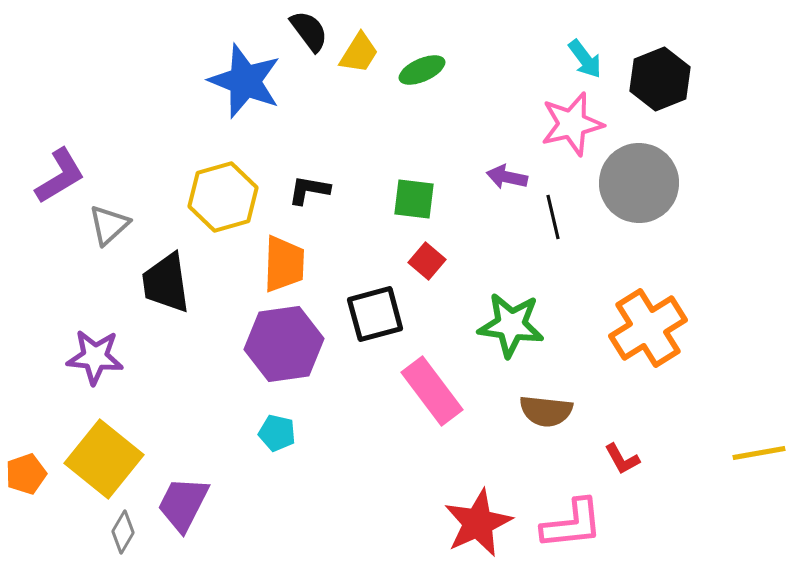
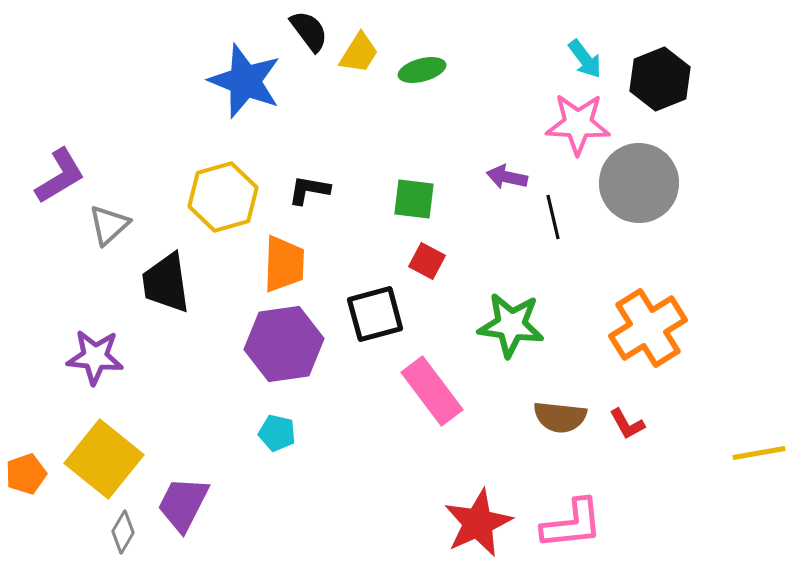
green ellipse: rotated 9 degrees clockwise
pink star: moved 6 px right; rotated 16 degrees clockwise
red square: rotated 12 degrees counterclockwise
brown semicircle: moved 14 px right, 6 px down
red L-shape: moved 5 px right, 35 px up
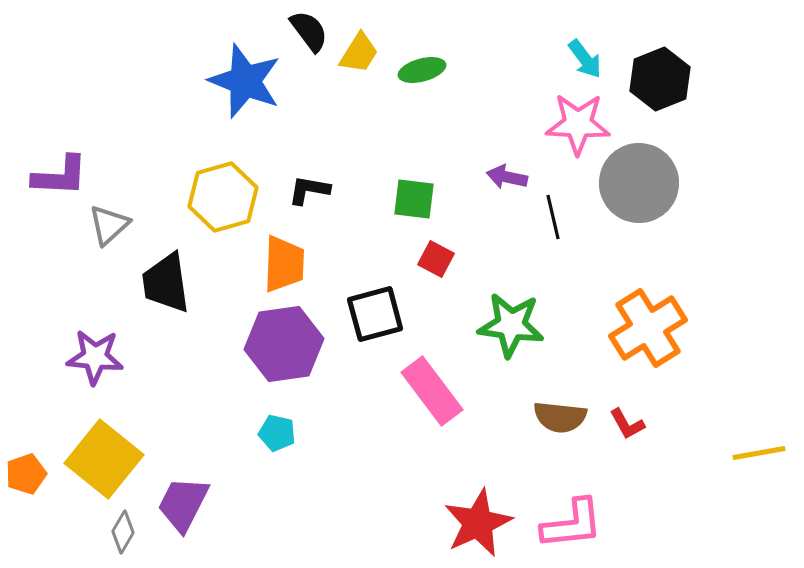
purple L-shape: rotated 34 degrees clockwise
red square: moved 9 px right, 2 px up
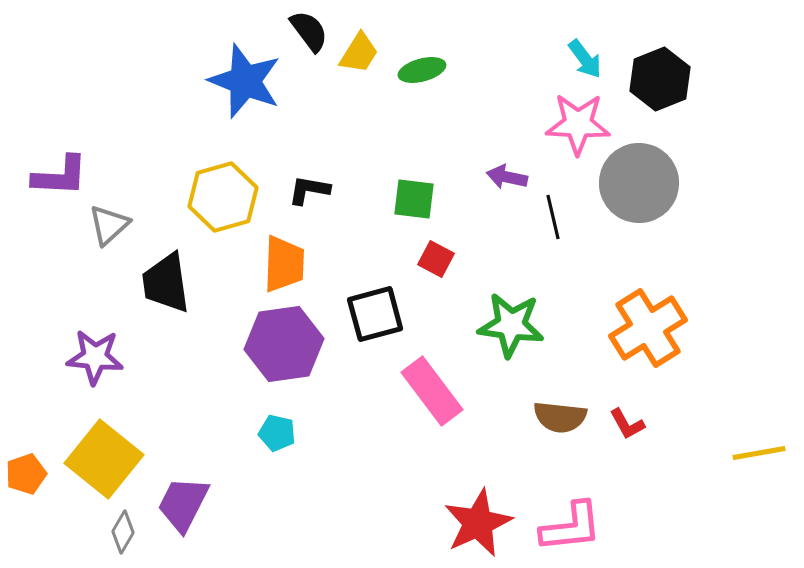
pink L-shape: moved 1 px left, 3 px down
